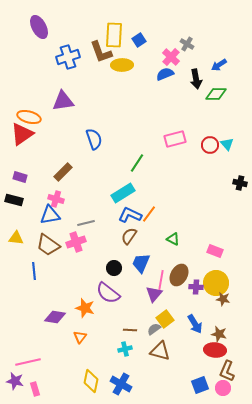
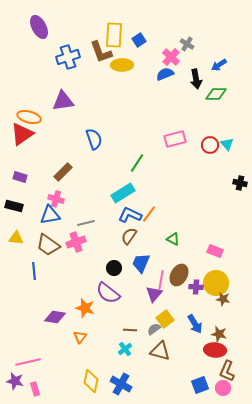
black rectangle at (14, 200): moved 6 px down
cyan cross at (125, 349): rotated 24 degrees counterclockwise
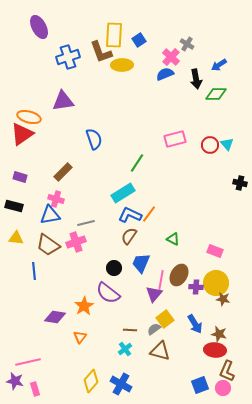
orange star at (85, 308): moved 1 px left, 2 px up; rotated 24 degrees clockwise
yellow diamond at (91, 381): rotated 30 degrees clockwise
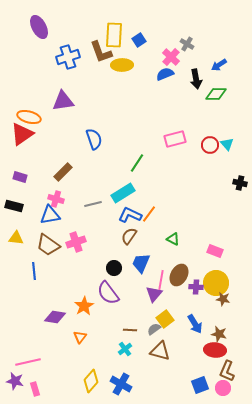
gray line at (86, 223): moved 7 px right, 19 px up
purple semicircle at (108, 293): rotated 15 degrees clockwise
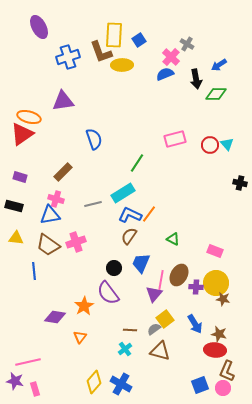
yellow diamond at (91, 381): moved 3 px right, 1 px down
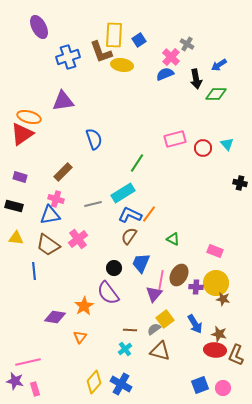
yellow ellipse at (122, 65): rotated 10 degrees clockwise
red circle at (210, 145): moved 7 px left, 3 px down
pink cross at (76, 242): moved 2 px right, 3 px up; rotated 18 degrees counterclockwise
brown L-shape at (227, 371): moved 9 px right, 16 px up
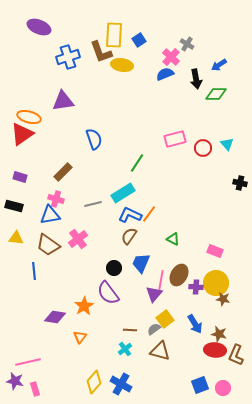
purple ellipse at (39, 27): rotated 40 degrees counterclockwise
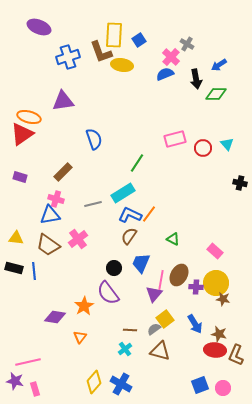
black rectangle at (14, 206): moved 62 px down
pink rectangle at (215, 251): rotated 21 degrees clockwise
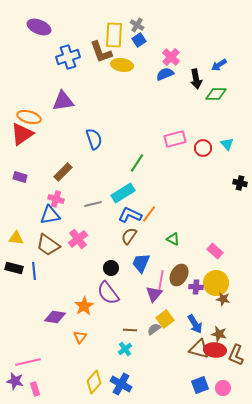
gray cross at (187, 44): moved 50 px left, 19 px up
black circle at (114, 268): moved 3 px left
brown triangle at (160, 351): moved 39 px right, 2 px up
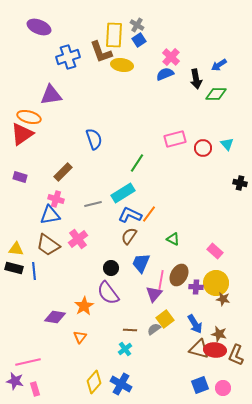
purple triangle at (63, 101): moved 12 px left, 6 px up
yellow triangle at (16, 238): moved 11 px down
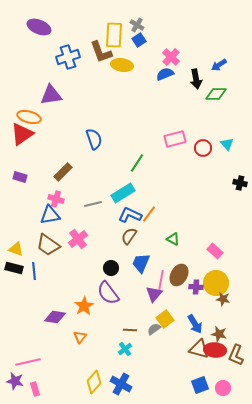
yellow triangle at (16, 249): rotated 14 degrees clockwise
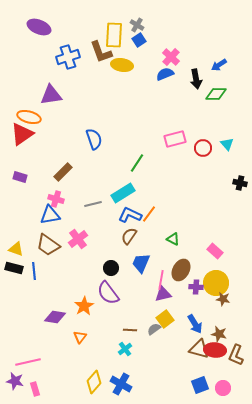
brown ellipse at (179, 275): moved 2 px right, 5 px up
purple triangle at (154, 294): moved 9 px right; rotated 36 degrees clockwise
